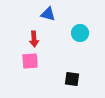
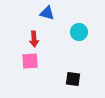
blue triangle: moved 1 px left, 1 px up
cyan circle: moved 1 px left, 1 px up
black square: moved 1 px right
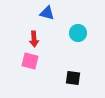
cyan circle: moved 1 px left, 1 px down
pink square: rotated 18 degrees clockwise
black square: moved 1 px up
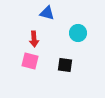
black square: moved 8 px left, 13 px up
